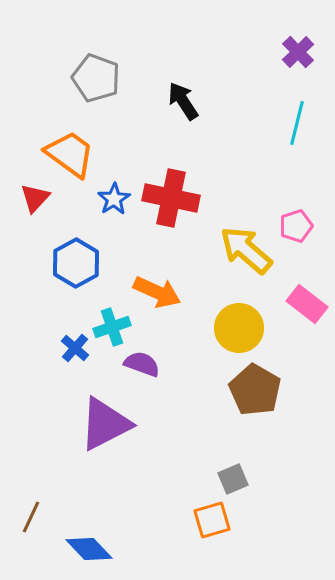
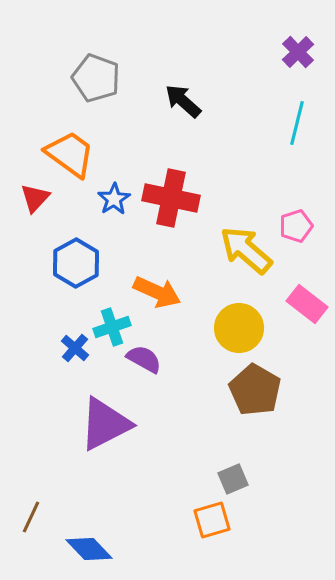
black arrow: rotated 15 degrees counterclockwise
purple semicircle: moved 2 px right, 5 px up; rotated 9 degrees clockwise
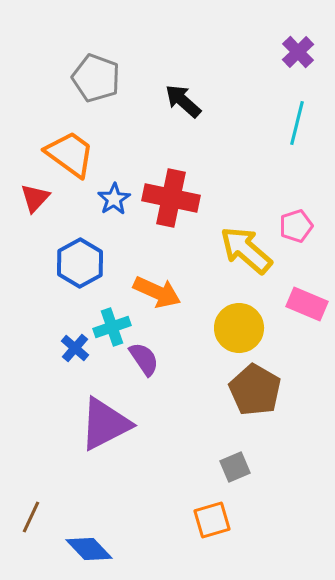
blue hexagon: moved 4 px right
pink rectangle: rotated 15 degrees counterclockwise
purple semicircle: rotated 27 degrees clockwise
gray square: moved 2 px right, 12 px up
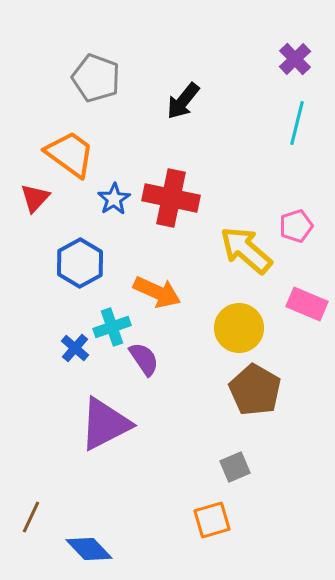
purple cross: moved 3 px left, 7 px down
black arrow: rotated 93 degrees counterclockwise
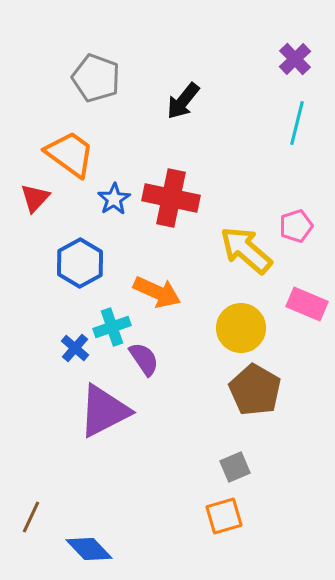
yellow circle: moved 2 px right
purple triangle: moved 1 px left, 13 px up
orange square: moved 12 px right, 4 px up
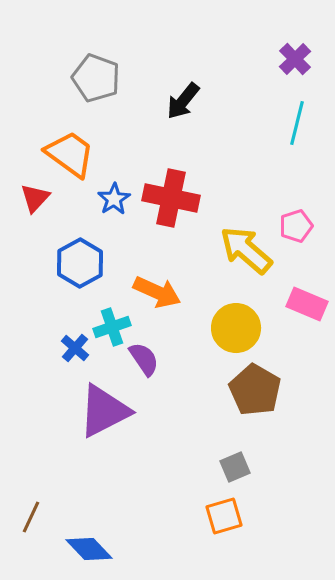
yellow circle: moved 5 px left
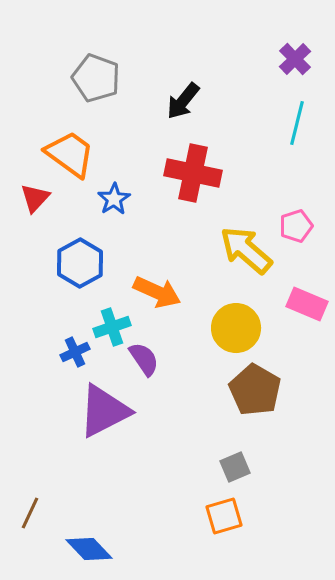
red cross: moved 22 px right, 25 px up
blue cross: moved 4 px down; rotated 24 degrees clockwise
brown line: moved 1 px left, 4 px up
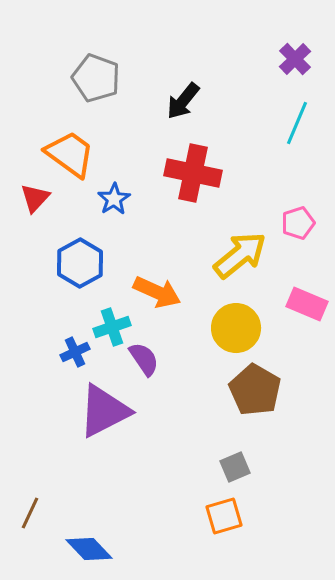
cyan line: rotated 9 degrees clockwise
pink pentagon: moved 2 px right, 3 px up
yellow arrow: moved 6 px left, 5 px down; rotated 100 degrees clockwise
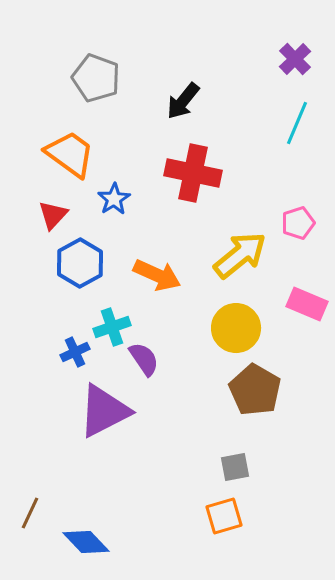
red triangle: moved 18 px right, 17 px down
orange arrow: moved 17 px up
gray square: rotated 12 degrees clockwise
blue diamond: moved 3 px left, 7 px up
